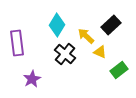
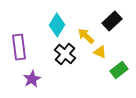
black rectangle: moved 1 px right, 4 px up
purple rectangle: moved 2 px right, 4 px down
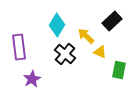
green rectangle: rotated 42 degrees counterclockwise
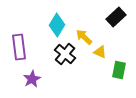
black rectangle: moved 4 px right, 4 px up
yellow arrow: moved 2 px left, 1 px down
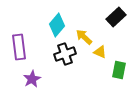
cyan diamond: rotated 10 degrees clockwise
black cross: rotated 30 degrees clockwise
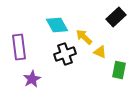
cyan diamond: rotated 70 degrees counterclockwise
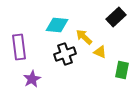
cyan diamond: rotated 55 degrees counterclockwise
green rectangle: moved 3 px right
